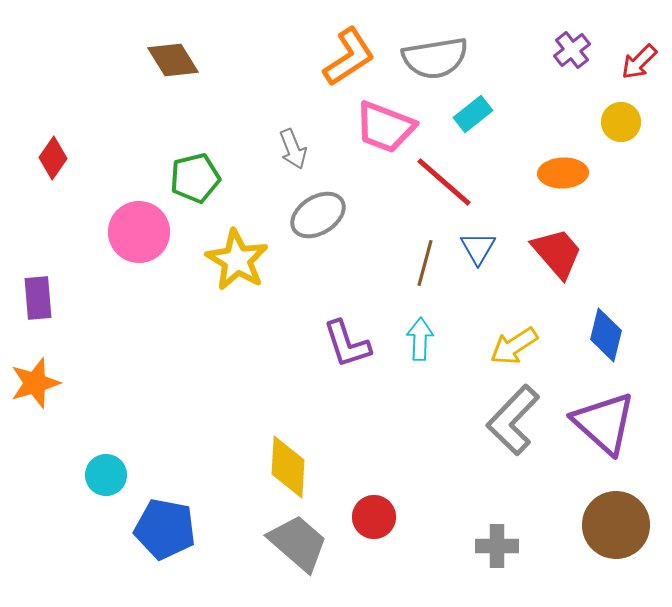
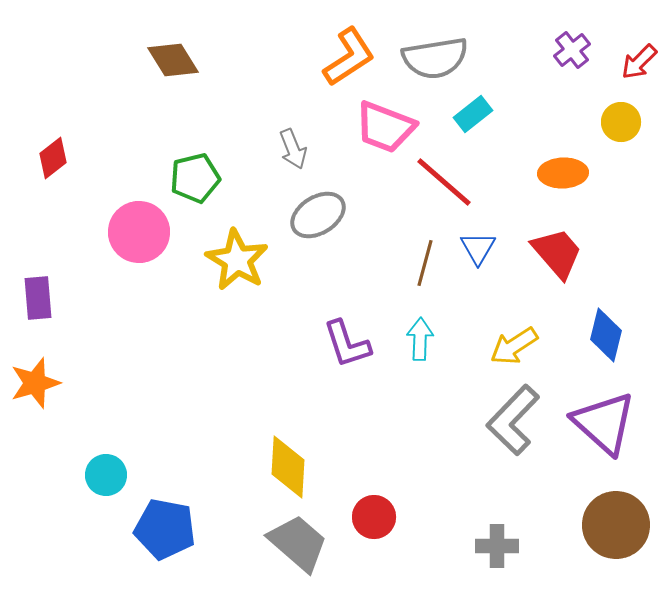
red diamond: rotated 18 degrees clockwise
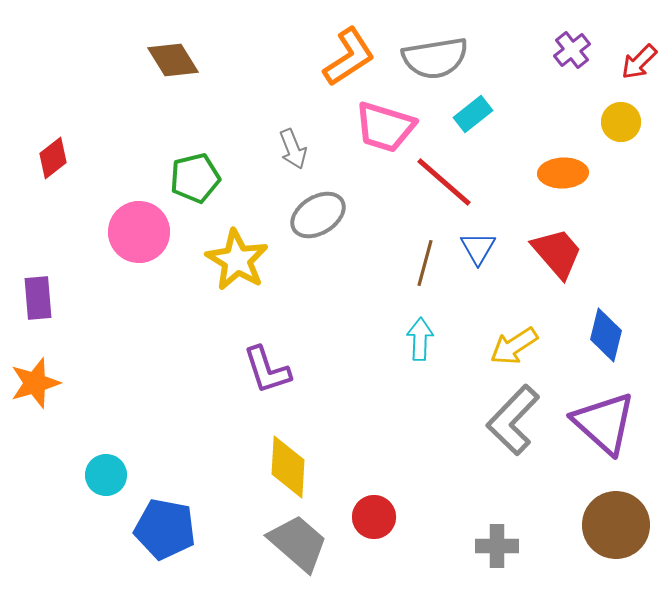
pink trapezoid: rotated 4 degrees counterclockwise
purple L-shape: moved 80 px left, 26 px down
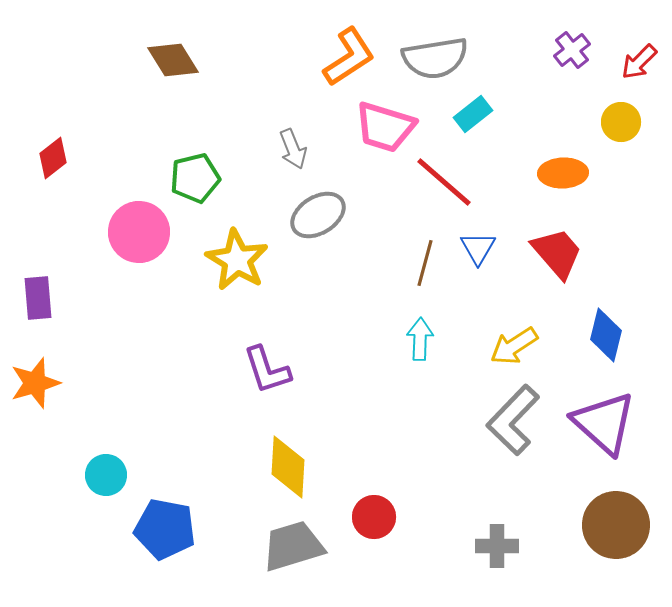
gray trapezoid: moved 5 px left, 3 px down; rotated 58 degrees counterclockwise
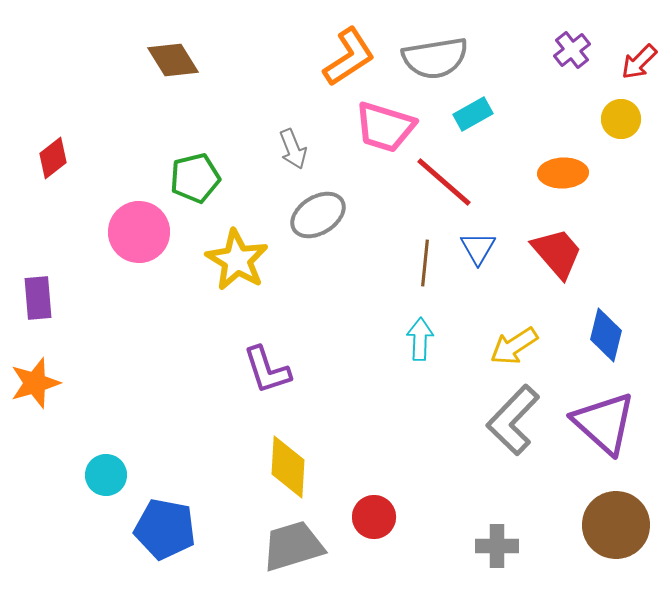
cyan rectangle: rotated 9 degrees clockwise
yellow circle: moved 3 px up
brown line: rotated 9 degrees counterclockwise
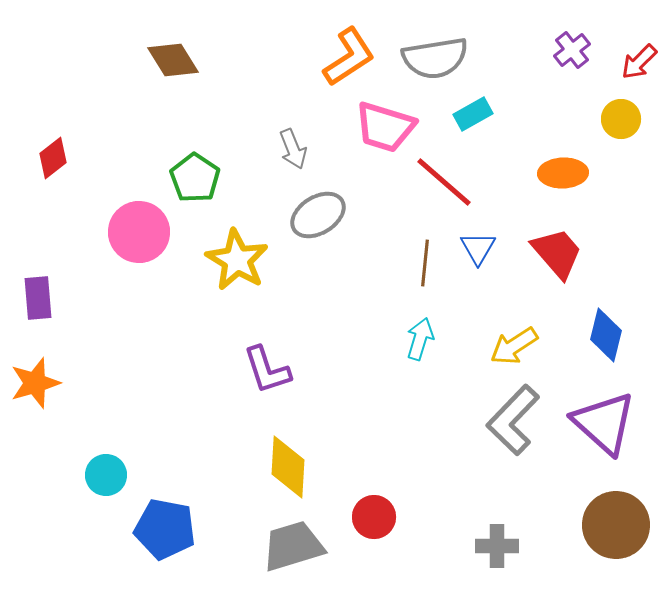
green pentagon: rotated 24 degrees counterclockwise
cyan arrow: rotated 15 degrees clockwise
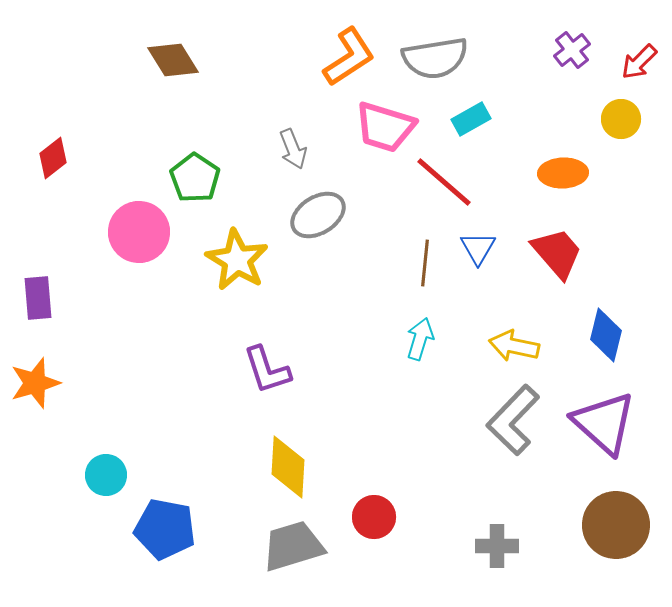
cyan rectangle: moved 2 px left, 5 px down
yellow arrow: rotated 45 degrees clockwise
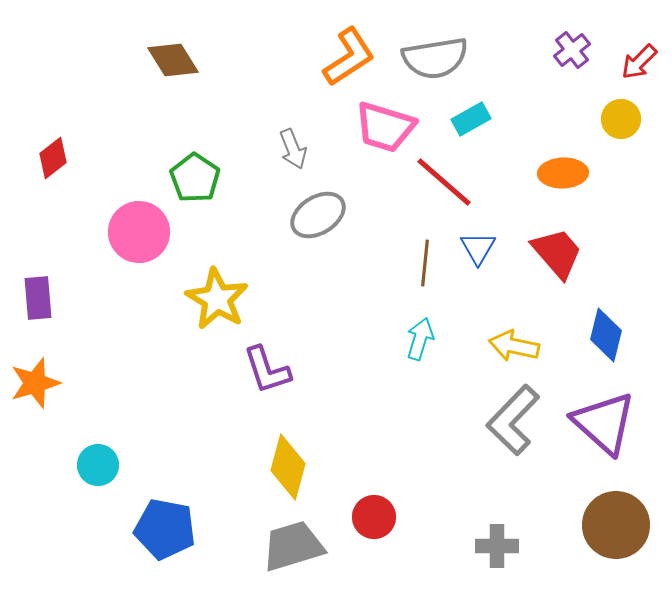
yellow star: moved 20 px left, 39 px down
yellow diamond: rotated 12 degrees clockwise
cyan circle: moved 8 px left, 10 px up
